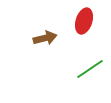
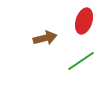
green line: moved 9 px left, 8 px up
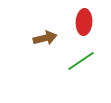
red ellipse: moved 1 px down; rotated 15 degrees counterclockwise
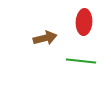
green line: rotated 40 degrees clockwise
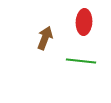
brown arrow: rotated 55 degrees counterclockwise
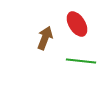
red ellipse: moved 7 px left, 2 px down; rotated 35 degrees counterclockwise
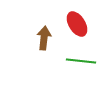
brown arrow: moved 1 px left; rotated 15 degrees counterclockwise
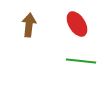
brown arrow: moved 15 px left, 13 px up
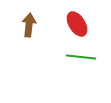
green line: moved 4 px up
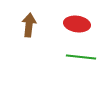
red ellipse: rotated 50 degrees counterclockwise
